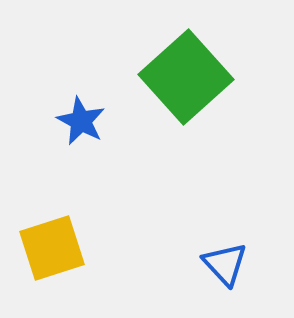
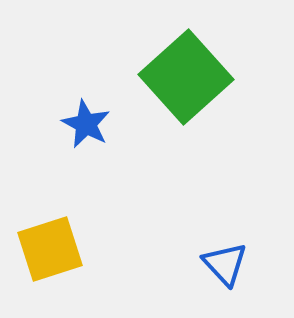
blue star: moved 5 px right, 3 px down
yellow square: moved 2 px left, 1 px down
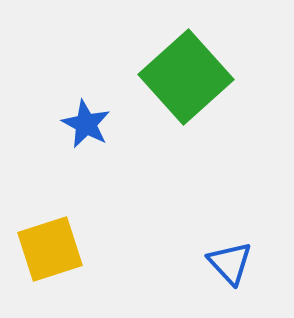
blue triangle: moved 5 px right, 1 px up
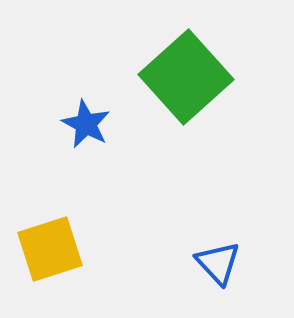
blue triangle: moved 12 px left
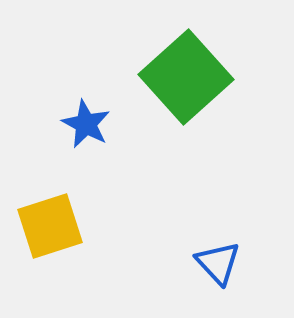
yellow square: moved 23 px up
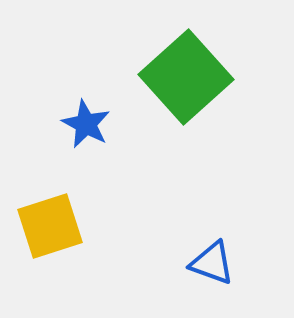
blue triangle: moved 6 px left; rotated 27 degrees counterclockwise
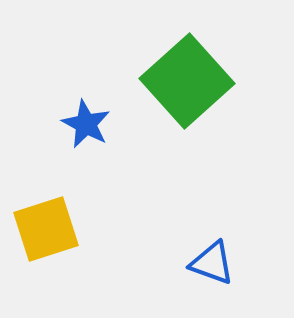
green square: moved 1 px right, 4 px down
yellow square: moved 4 px left, 3 px down
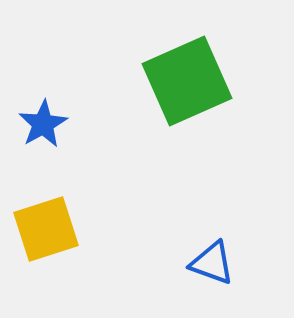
green square: rotated 18 degrees clockwise
blue star: moved 43 px left; rotated 15 degrees clockwise
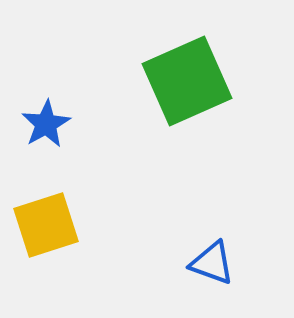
blue star: moved 3 px right
yellow square: moved 4 px up
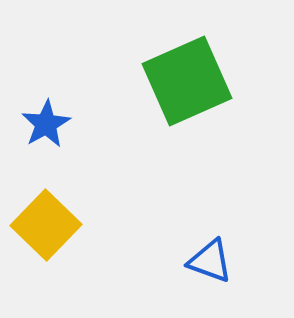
yellow square: rotated 28 degrees counterclockwise
blue triangle: moved 2 px left, 2 px up
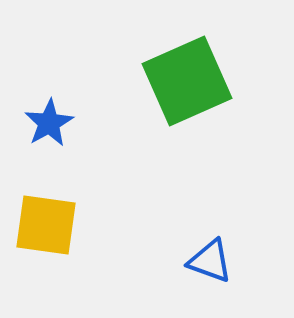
blue star: moved 3 px right, 1 px up
yellow square: rotated 36 degrees counterclockwise
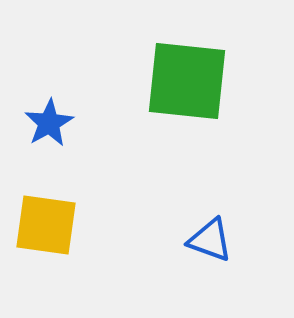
green square: rotated 30 degrees clockwise
blue triangle: moved 21 px up
